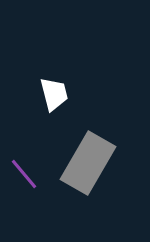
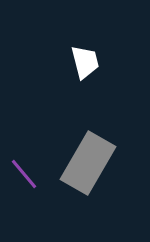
white trapezoid: moved 31 px right, 32 px up
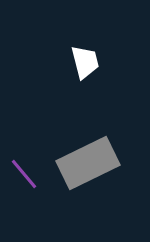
gray rectangle: rotated 34 degrees clockwise
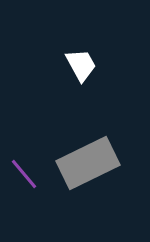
white trapezoid: moved 4 px left, 3 px down; rotated 15 degrees counterclockwise
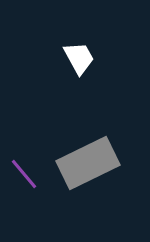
white trapezoid: moved 2 px left, 7 px up
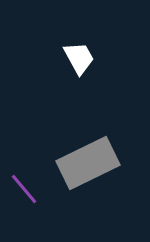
purple line: moved 15 px down
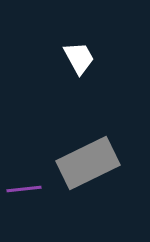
purple line: rotated 56 degrees counterclockwise
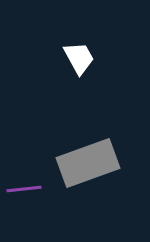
gray rectangle: rotated 6 degrees clockwise
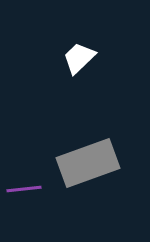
white trapezoid: rotated 105 degrees counterclockwise
